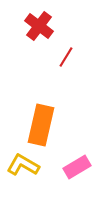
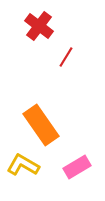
orange rectangle: rotated 48 degrees counterclockwise
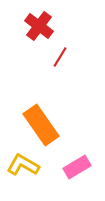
red line: moved 6 px left
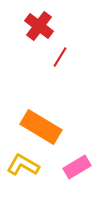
orange rectangle: moved 2 px down; rotated 24 degrees counterclockwise
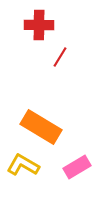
red cross: moved 1 px up; rotated 36 degrees counterclockwise
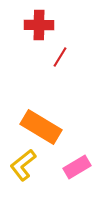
yellow L-shape: rotated 68 degrees counterclockwise
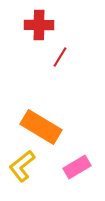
yellow L-shape: moved 1 px left, 1 px down
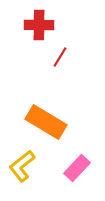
orange rectangle: moved 5 px right, 5 px up
pink rectangle: moved 1 px down; rotated 16 degrees counterclockwise
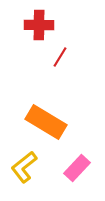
yellow L-shape: moved 2 px right, 1 px down
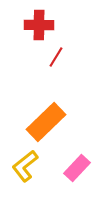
red line: moved 4 px left
orange rectangle: rotated 75 degrees counterclockwise
yellow L-shape: moved 1 px right, 1 px up
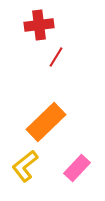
red cross: rotated 8 degrees counterclockwise
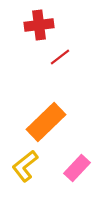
red line: moved 4 px right; rotated 20 degrees clockwise
